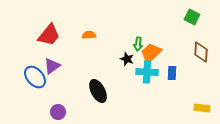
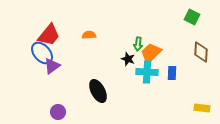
black star: moved 1 px right
blue ellipse: moved 7 px right, 24 px up
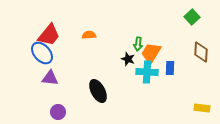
green square: rotated 21 degrees clockwise
orange trapezoid: rotated 15 degrees counterclockwise
purple triangle: moved 2 px left, 12 px down; rotated 42 degrees clockwise
blue rectangle: moved 2 px left, 5 px up
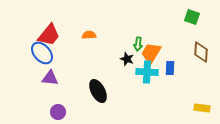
green square: rotated 28 degrees counterclockwise
black star: moved 1 px left
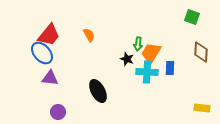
orange semicircle: rotated 64 degrees clockwise
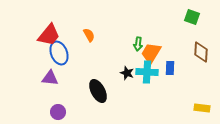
blue ellipse: moved 17 px right; rotated 20 degrees clockwise
black star: moved 14 px down
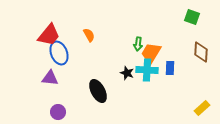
cyan cross: moved 2 px up
yellow rectangle: rotated 49 degrees counterclockwise
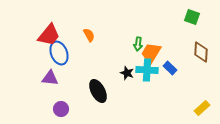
blue rectangle: rotated 48 degrees counterclockwise
purple circle: moved 3 px right, 3 px up
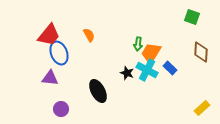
cyan cross: rotated 25 degrees clockwise
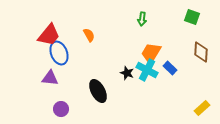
green arrow: moved 4 px right, 25 px up
